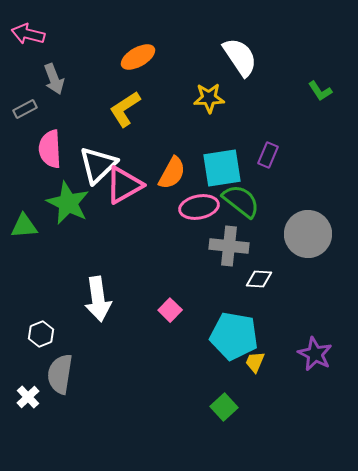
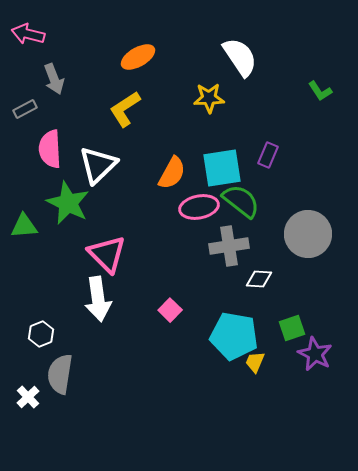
pink triangle: moved 17 px left, 69 px down; rotated 45 degrees counterclockwise
gray cross: rotated 15 degrees counterclockwise
green square: moved 68 px right, 79 px up; rotated 24 degrees clockwise
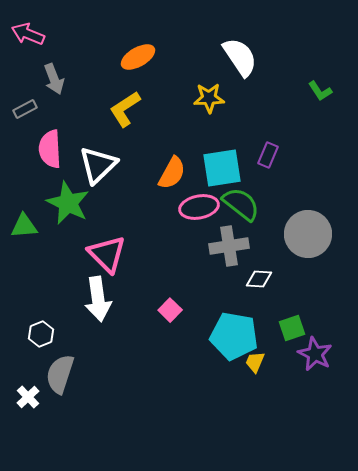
pink arrow: rotated 8 degrees clockwise
green semicircle: moved 3 px down
gray semicircle: rotated 9 degrees clockwise
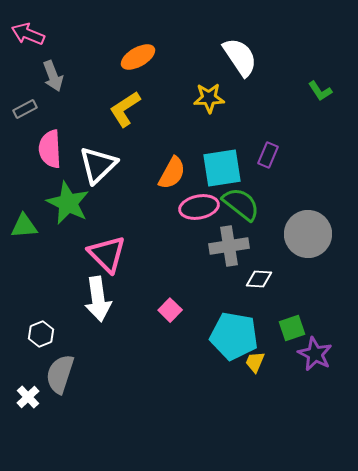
gray arrow: moved 1 px left, 3 px up
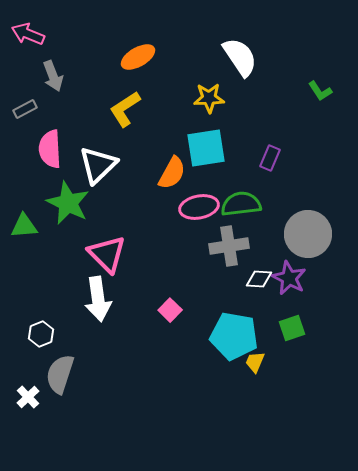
purple rectangle: moved 2 px right, 3 px down
cyan square: moved 16 px left, 20 px up
green semicircle: rotated 45 degrees counterclockwise
purple star: moved 26 px left, 76 px up
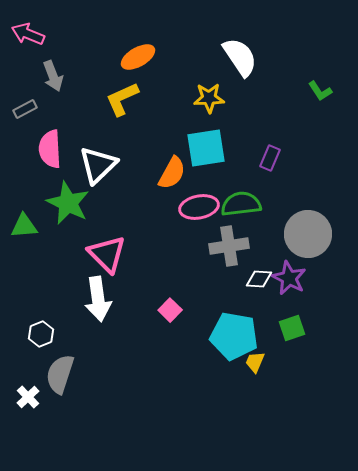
yellow L-shape: moved 3 px left, 10 px up; rotated 9 degrees clockwise
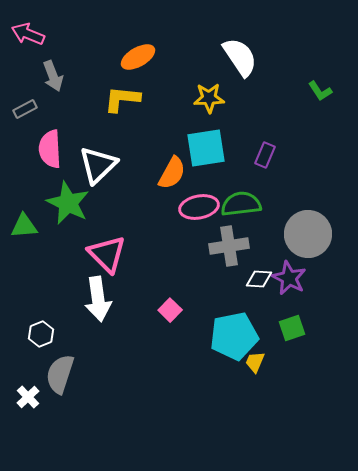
yellow L-shape: rotated 30 degrees clockwise
purple rectangle: moved 5 px left, 3 px up
cyan pentagon: rotated 21 degrees counterclockwise
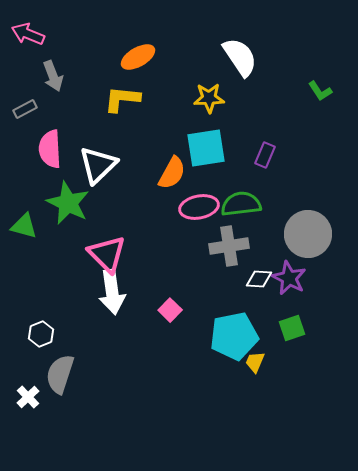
green triangle: rotated 20 degrees clockwise
white arrow: moved 14 px right, 7 px up
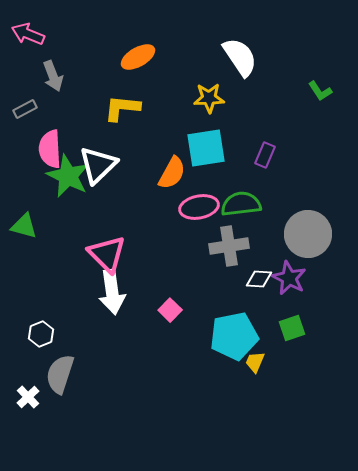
yellow L-shape: moved 9 px down
green star: moved 27 px up
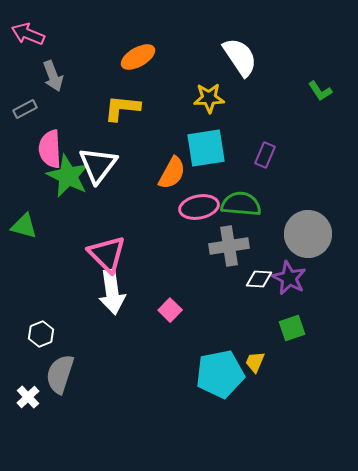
white triangle: rotated 9 degrees counterclockwise
green semicircle: rotated 12 degrees clockwise
cyan pentagon: moved 14 px left, 38 px down
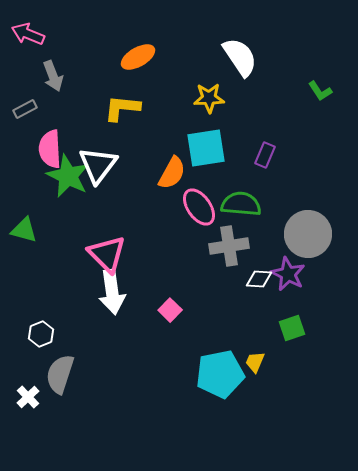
pink ellipse: rotated 66 degrees clockwise
green triangle: moved 4 px down
purple star: moved 1 px left, 4 px up
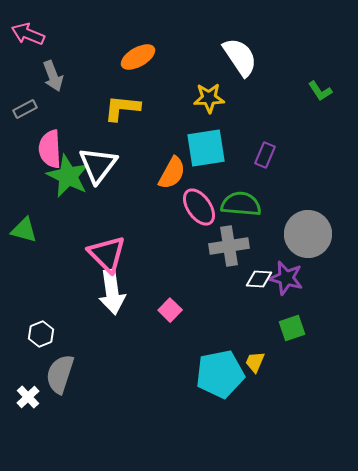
purple star: moved 2 px left, 4 px down; rotated 12 degrees counterclockwise
